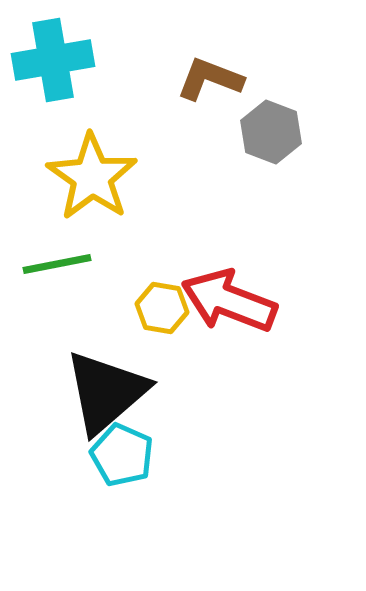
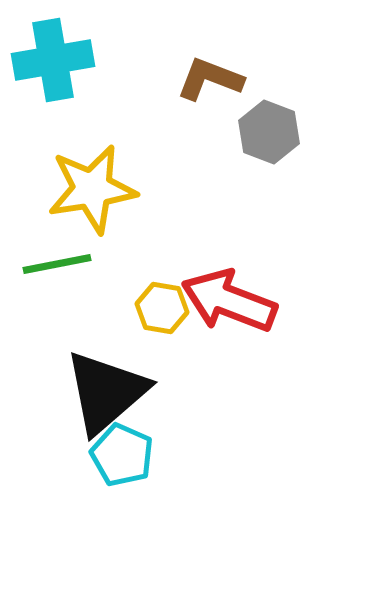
gray hexagon: moved 2 px left
yellow star: moved 12 px down; rotated 28 degrees clockwise
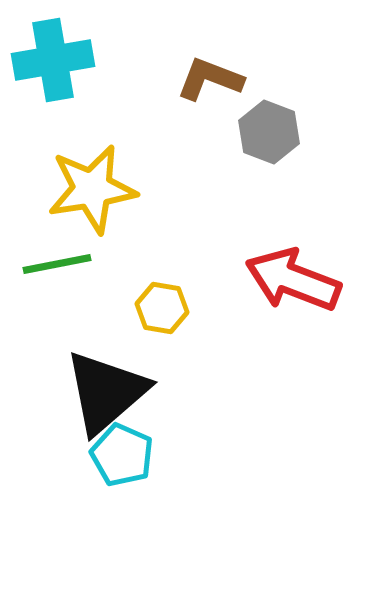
red arrow: moved 64 px right, 21 px up
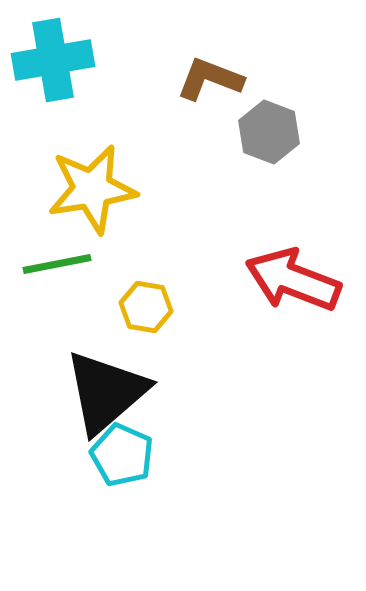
yellow hexagon: moved 16 px left, 1 px up
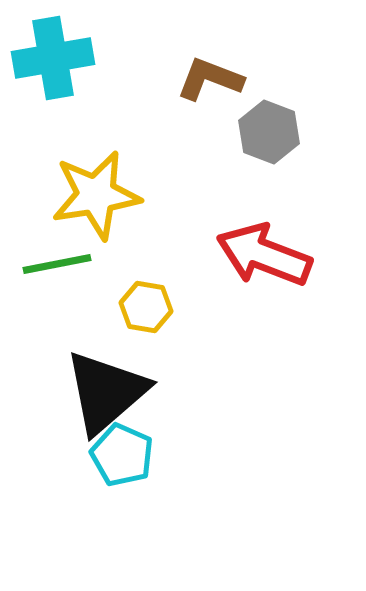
cyan cross: moved 2 px up
yellow star: moved 4 px right, 6 px down
red arrow: moved 29 px left, 25 px up
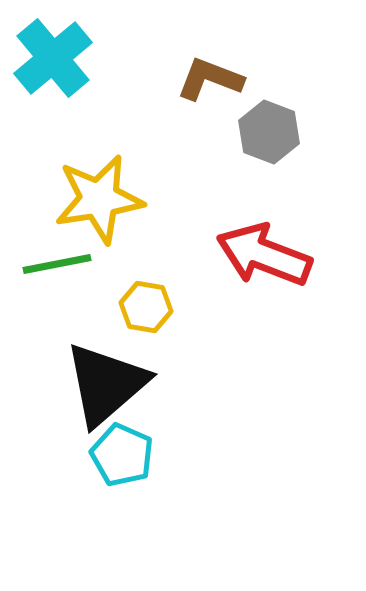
cyan cross: rotated 30 degrees counterclockwise
yellow star: moved 3 px right, 4 px down
black triangle: moved 8 px up
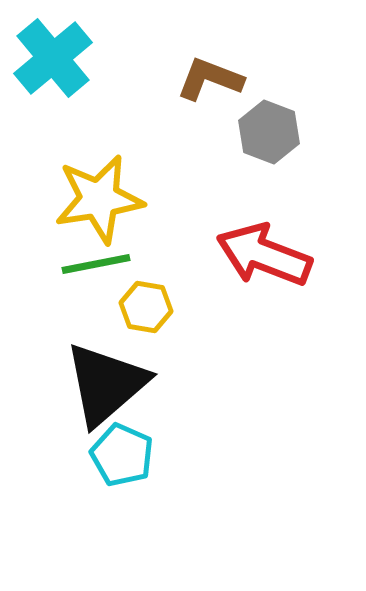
green line: moved 39 px right
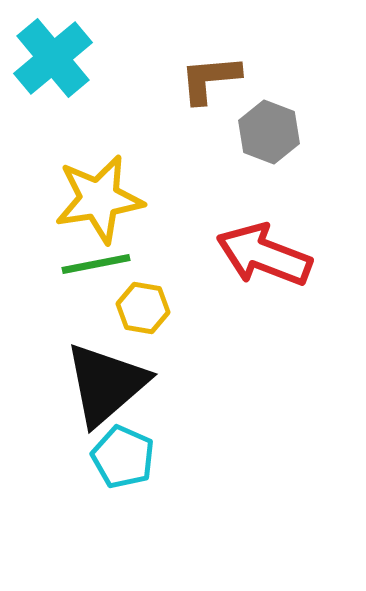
brown L-shape: rotated 26 degrees counterclockwise
yellow hexagon: moved 3 px left, 1 px down
cyan pentagon: moved 1 px right, 2 px down
